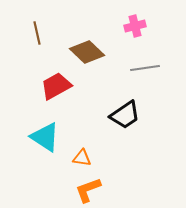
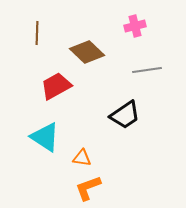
brown line: rotated 15 degrees clockwise
gray line: moved 2 px right, 2 px down
orange L-shape: moved 2 px up
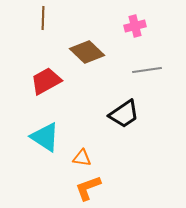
brown line: moved 6 px right, 15 px up
red trapezoid: moved 10 px left, 5 px up
black trapezoid: moved 1 px left, 1 px up
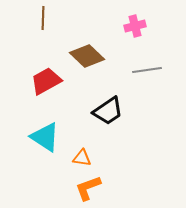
brown diamond: moved 4 px down
black trapezoid: moved 16 px left, 3 px up
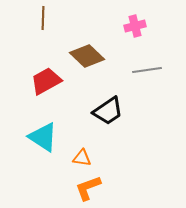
cyan triangle: moved 2 px left
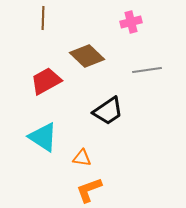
pink cross: moved 4 px left, 4 px up
orange L-shape: moved 1 px right, 2 px down
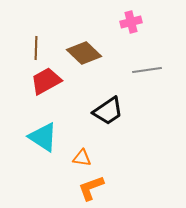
brown line: moved 7 px left, 30 px down
brown diamond: moved 3 px left, 3 px up
orange L-shape: moved 2 px right, 2 px up
